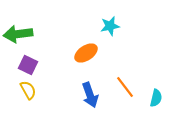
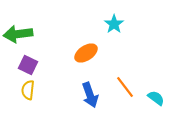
cyan star: moved 4 px right, 2 px up; rotated 24 degrees counterclockwise
yellow semicircle: rotated 144 degrees counterclockwise
cyan semicircle: rotated 66 degrees counterclockwise
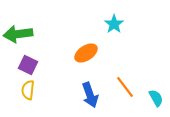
cyan semicircle: rotated 24 degrees clockwise
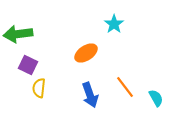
yellow semicircle: moved 11 px right, 2 px up
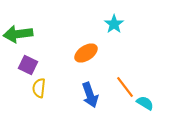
cyan semicircle: moved 11 px left, 5 px down; rotated 30 degrees counterclockwise
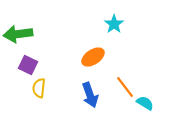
orange ellipse: moved 7 px right, 4 px down
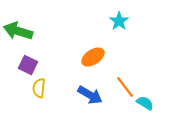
cyan star: moved 5 px right, 3 px up
green arrow: moved 3 px up; rotated 24 degrees clockwise
blue arrow: rotated 40 degrees counterclockwise
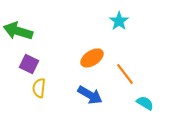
orange ellipse: moved 1 px left, 1 px down
purple square: moved 1 px right, 1 px up
orange line: moved 13 px up
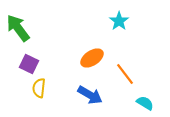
green arrow: moved 3 px up; rotated 36 degrees clockwise
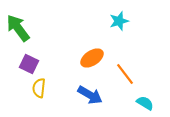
cyan star: rotated 18 degrees clockwise
